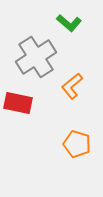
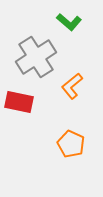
green L-shape: moved 1 px up
red rectangle: moved 1 px right, 1 px up
orange pentagon: moved 6 px left; rotated 8 degrees clockwise
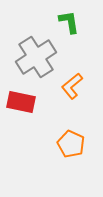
green L-shape: rotated 140 degrees counterclockwise
red rectangle: moved 2 px right
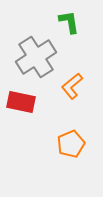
orange pentagon: rotated 24 degrees clockwise
